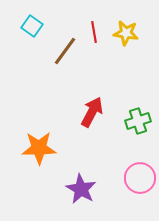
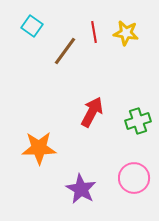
pink circle: moved 6 px left
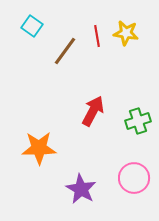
red line: moved 3 px right, 4 px down
red arrow: moved 1 px right, 1 px up
